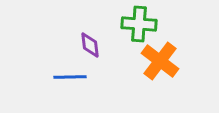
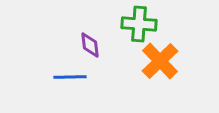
orange cross: rotated 9 degrees clockwise
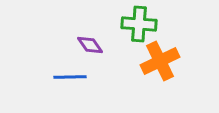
purple diamond: rotated 28 degrees counterclockwise
orange cross: rotated 18 degrees clockwise
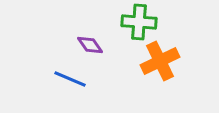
green cross: moved 2 px up
blue line: moved 2 px down; rotated 24 degrees clockwise
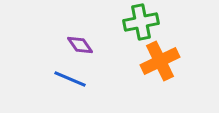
green cross: moved 2 px right; rotated 16 degrees counterclockwise
purple diamond: moved 10 px left
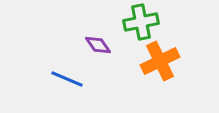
purple diamond: moved 18 px right
blue line: moved 3 px left
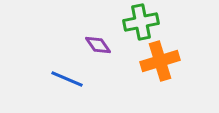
orange cross: rotated 9 degrees clockwise
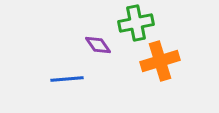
green cross: moved 5 px left, 1 px down
blue line: rotated 28 degrees counterclockwise
